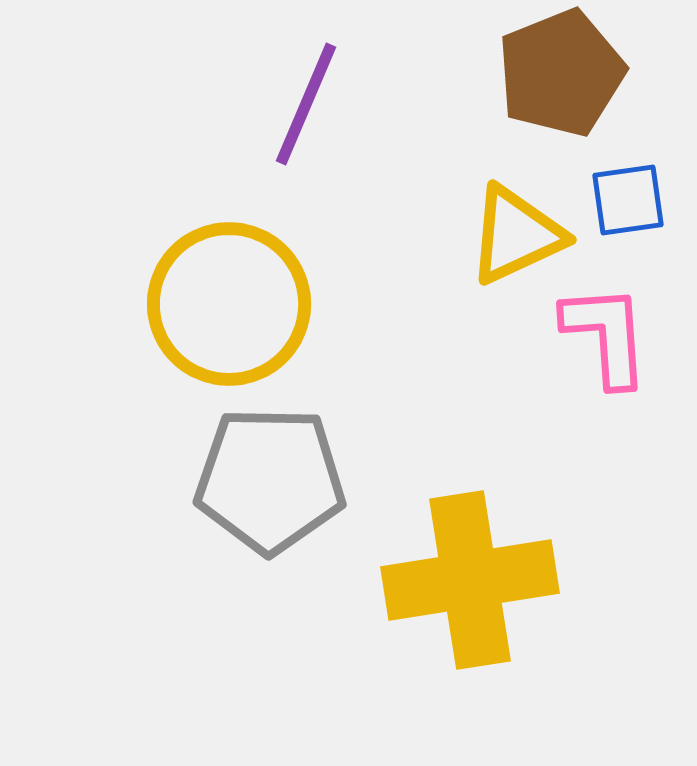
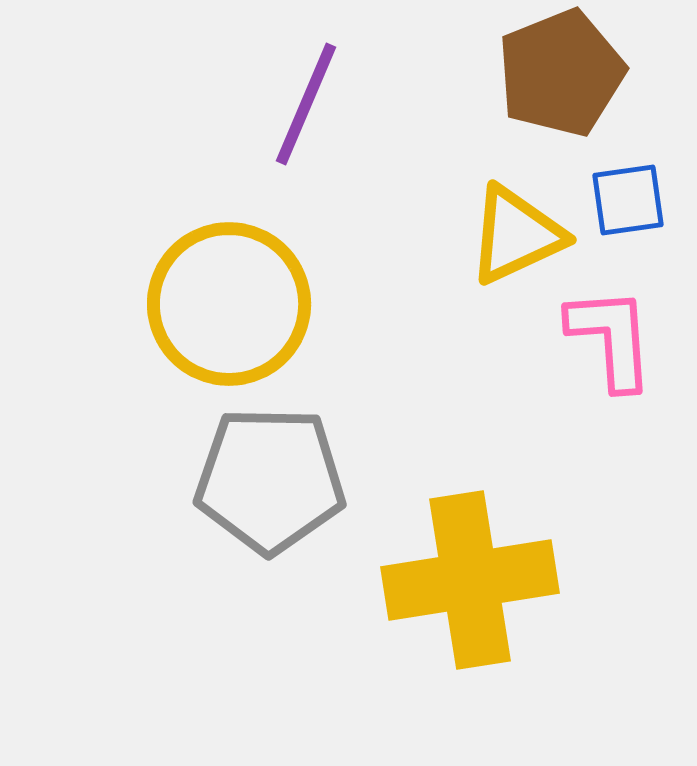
pink L-shape: moved 5 px right, 3 px down
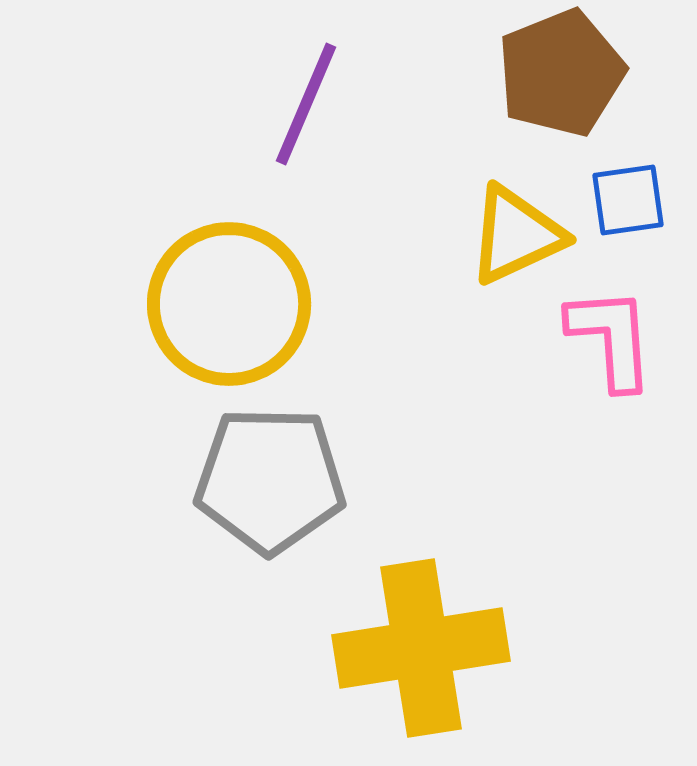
yellow cross: moved 49 px left, 68 px down
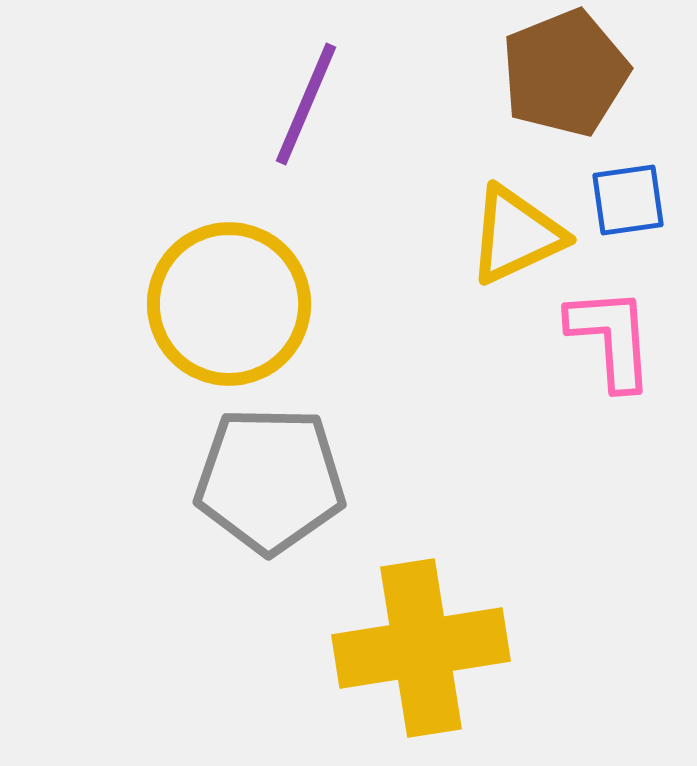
brown pentagon: moved 4 px right
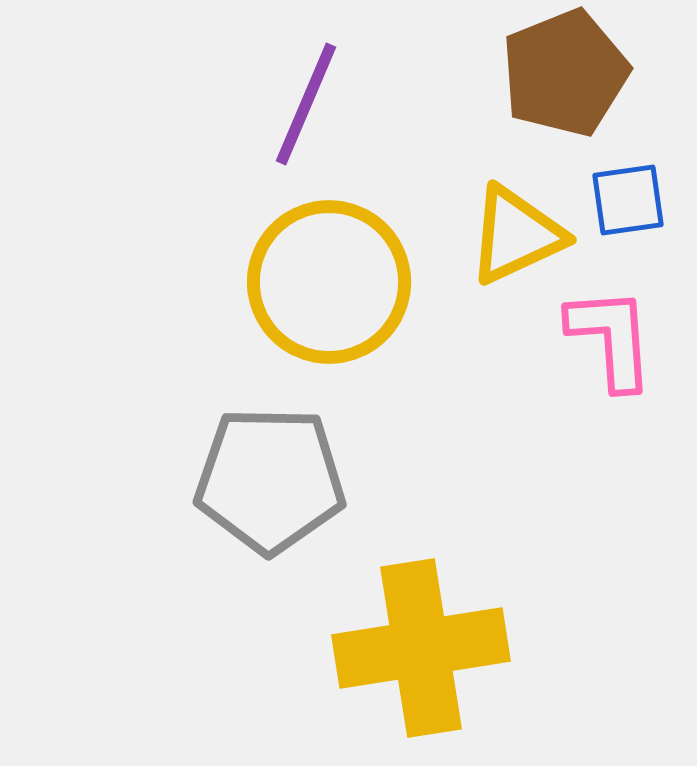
yellow circle: moved 100 px right, 22 px up
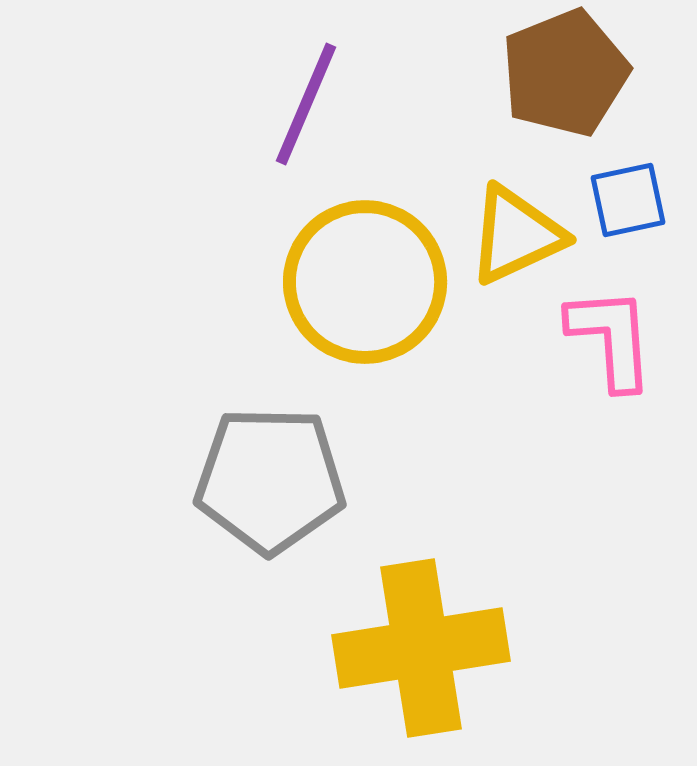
blue square: rotated 4 degrees counterclockwise
yellow circle: moved 36 px right
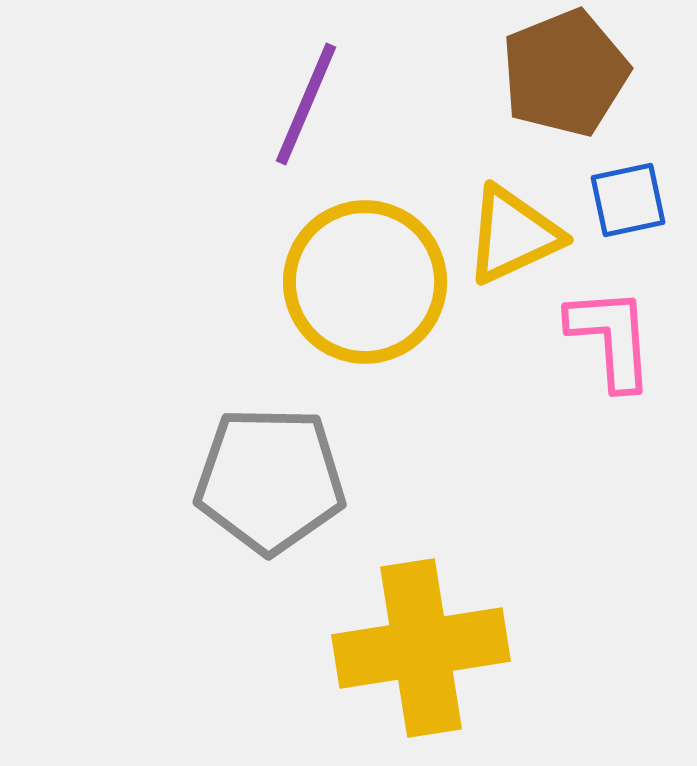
yellow triangle: moved 3 px left
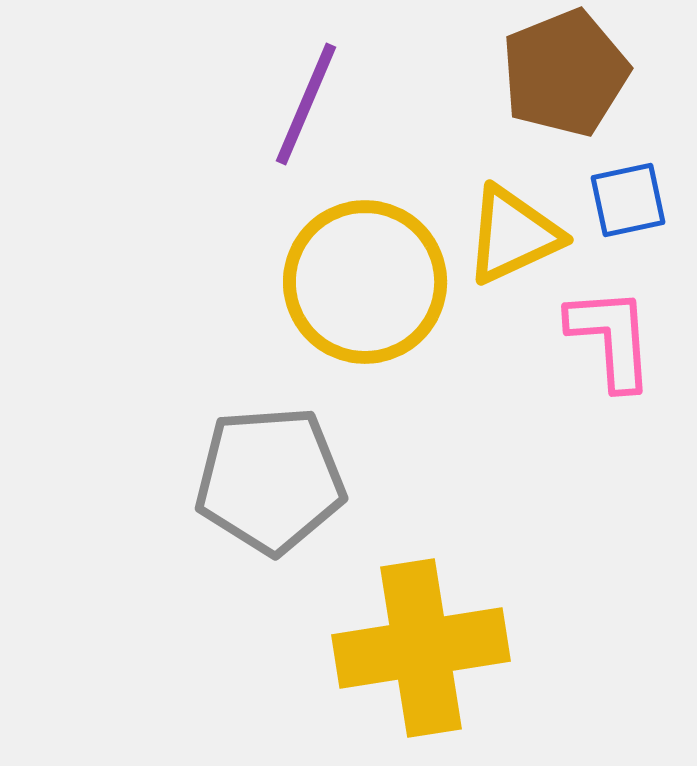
gray pentagon: rotated 5 degrees counterclockwise
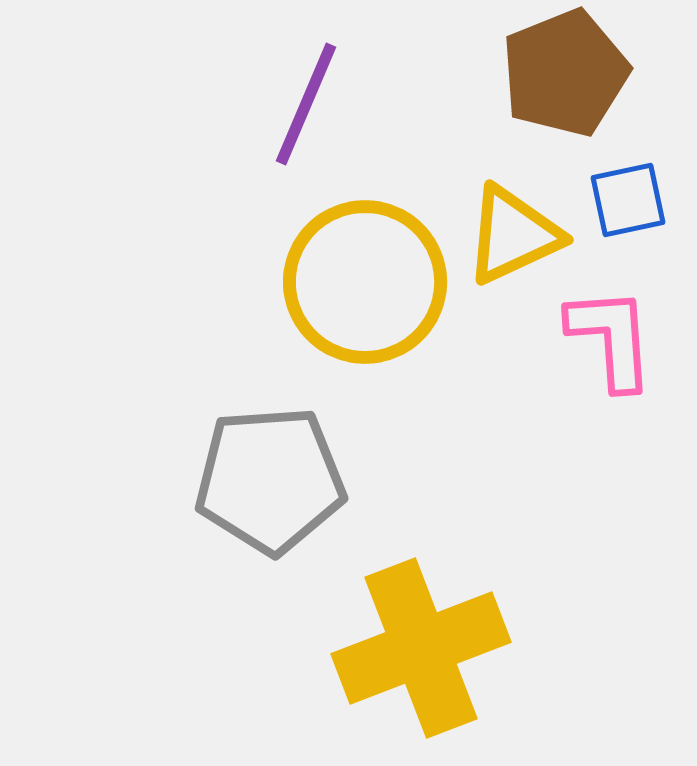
yellow cross: rotated 12 degrees counterclockwise
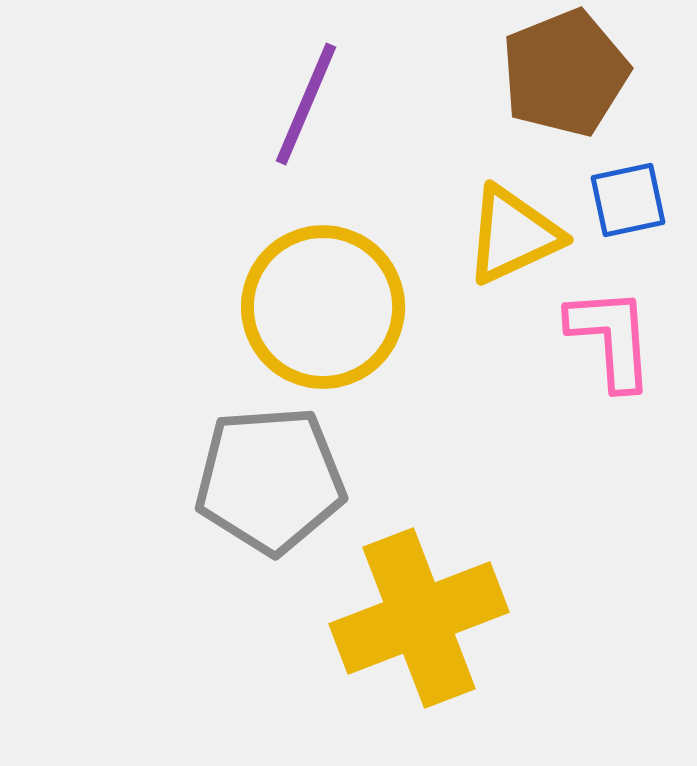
yellow circle: moved 42 px left, 25 px down
yellow cross: moved 2 px left, 30 px up
